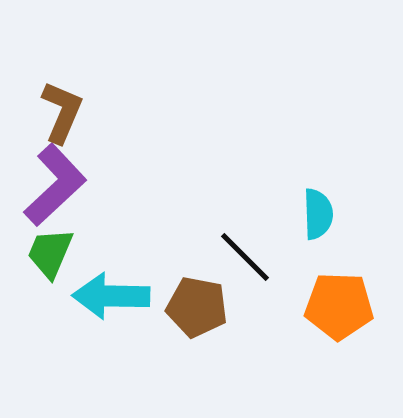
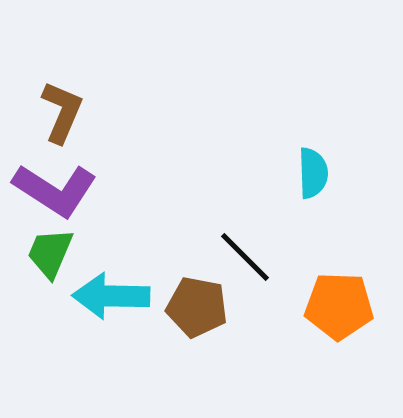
purple L-shape: moved 5 px down; rotated 76 degrees clockwise
cyan semicircle: moved 5 px left, 41 px up
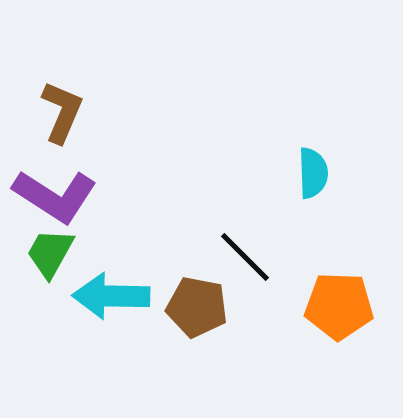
purple L-shape: moved 6 px down
green trapezoid: rotated 6 degrees clockwise
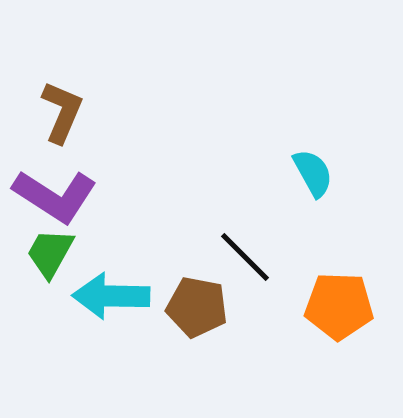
cyan semicircle: rotated 27 degrees counterclockwise
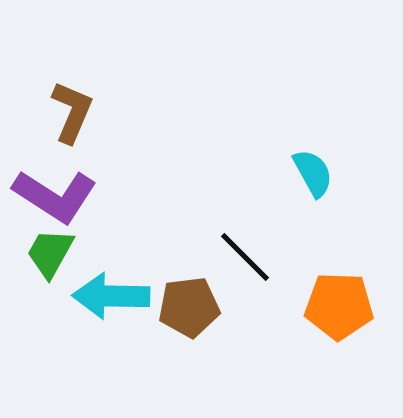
brown L-shape: moved 10 px right
brown pentagon: moved 8 px left; rotated 18 degrees counterclockwise
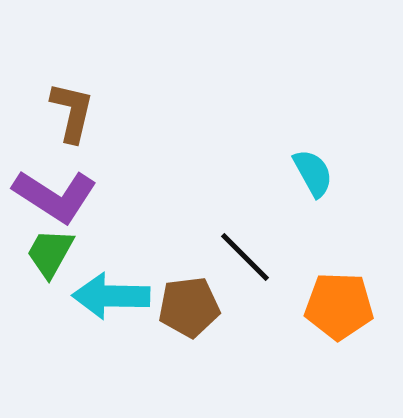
brown L-shape: rotated 10 degrees counterclockwise
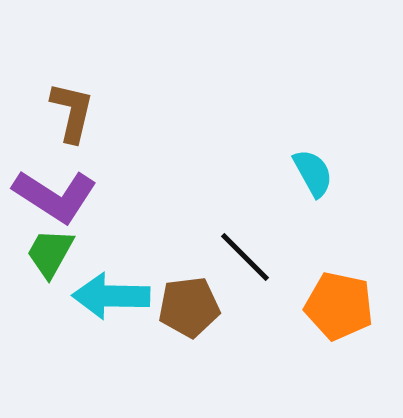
orange pentagon: rotated 10 degrees clockwise
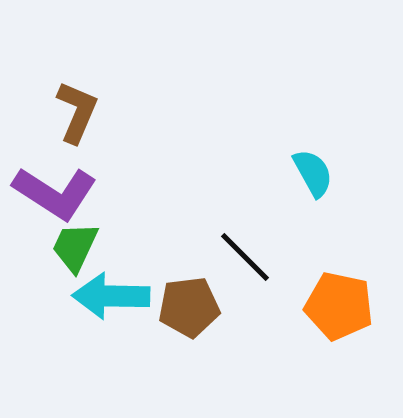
brown L-shape: moved 5 px right; rotated 10 degrees clockwise
purple L-shape: moved 3 px up
green trapezoid: moved 25 px right, 6 px up; rotated 4 degrees counterclockwise
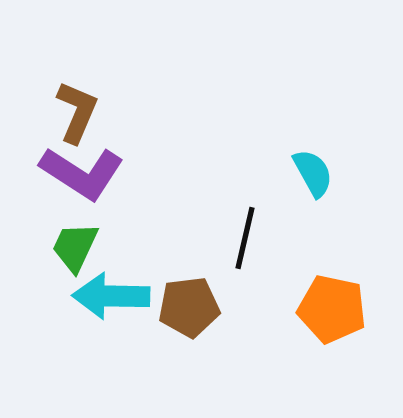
purple L-shape: moved 27 px right, 20 px up
black line: moved 19 px up; rotated 58 degrees clockwise
orange pentagon: moved 7 px left, 3 px down
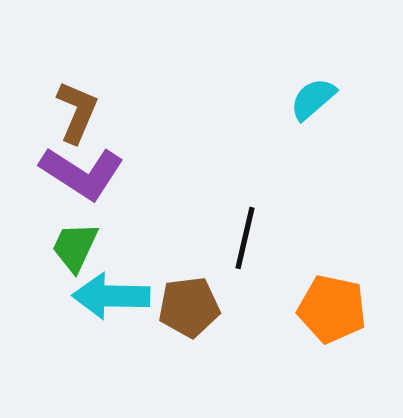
cyan semicircle: moved 74 px up; rotated 102 degrees counterclockwise
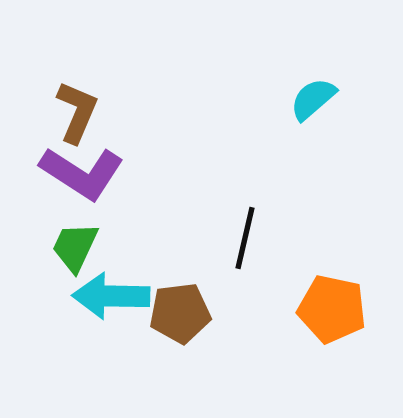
brown pentagon: moved 9 px left, 6 px down
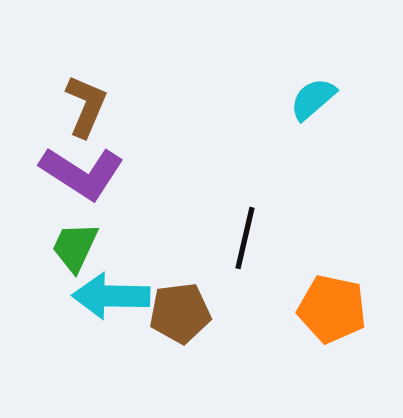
brown L-shape: moved 9 px right, 6 px up
